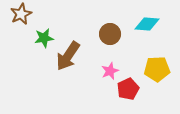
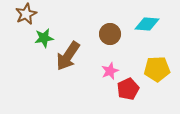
brown star: moved 5 px right
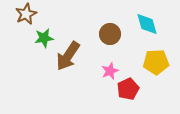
cyan diamond: rotated 70 degrees clockwise
yellow pentagon: moved 1 px left, 7 px up
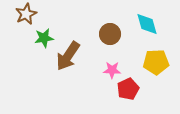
pink star: moved 2 px right, 1 px up; rotated 24 degrees clockwise
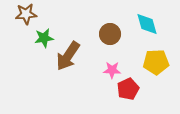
brown star: rotated 20 degrees clockwise
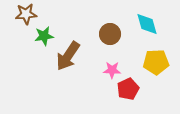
green star: moved 2 px up
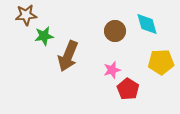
brown star: moved 1 px down
brown circle: moved 5 px right, 3 px up
brown arrow: rotated 12 degrees counterclockwise
yellow pentagon: moved 5 px right
pink star: rotated 18 degrees counterclockwise
red pentagon: rotated 15 degrees counterclockwise
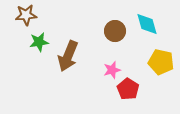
green star: moved 5 px left, 6 px down
yellow pentagon: rotated 15 degrees clockwise
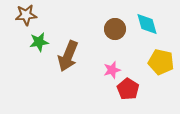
brown circle: moved 2 px up
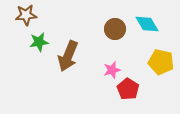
cyan diamond: rotated 15 degrees counterclockwise
